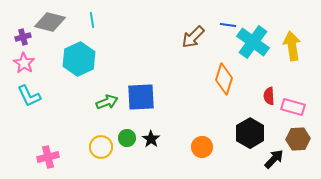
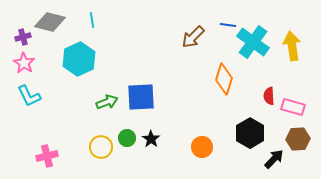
pink cross: moved 1 px left, 1 px up
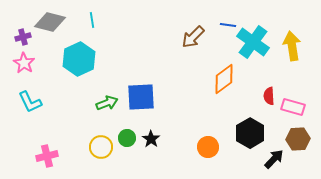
orange diamond: rotated 36 degrees clockwise
cyan L-shape: moved 1 px right, 6 px down
green arrow: moved 1 px down
orange circle: moved 6 px right
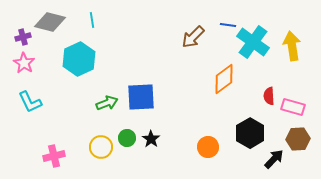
pink cross: moved 7 px right
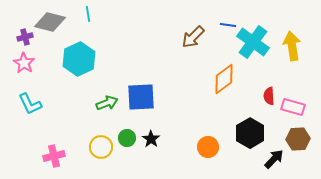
cyan line: moved 4 px left, 6 px up
purple cross: moved 2 px right
cyan L-shape: moved 2 px down
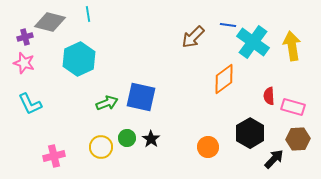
pink star: rotated 15 degrees counterclockwise
blue square: rotated 16 degrees clockwise
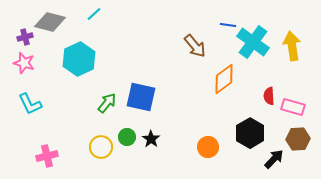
cyan line: moved 6 px right; rotated 56 degrees clockwise
brown arrow: moved 2 px right, 9 px down; rotated 85 degrees counterclockwise
green arrow: rotated 30 degrees counterclockwise
green circle: moved 1 px up
pink cross: moved 7 px left
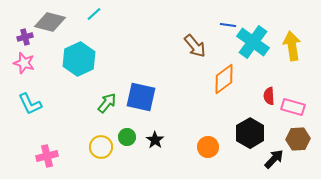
black star: moved 4 px right, 1 px down
